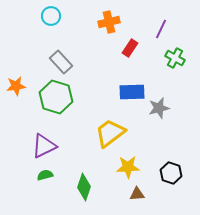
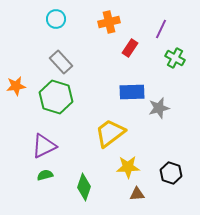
cyan circle: moved 5 px right, 3 px down
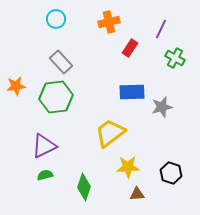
green hexagon: rotated 24 degrees counterclockwise
gray star: moved 3 px right, 1 px up
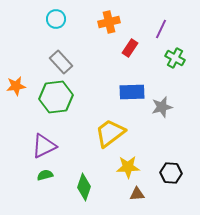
black hexagon: rotated 15 degrees counterclockwise
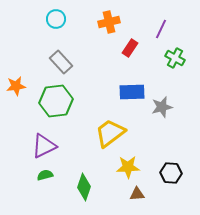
green hexagon: moved 4 px down
